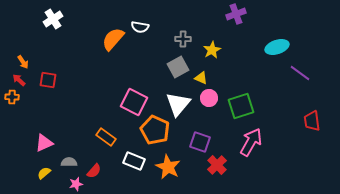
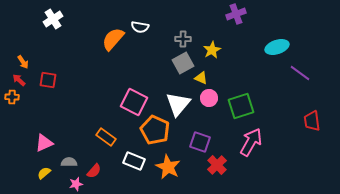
gray square: moved 5 px right, 4 px up
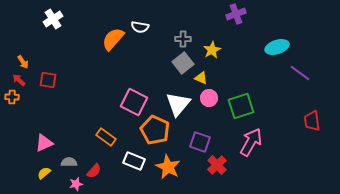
gray square: rotated 10 degrees counterclockwise
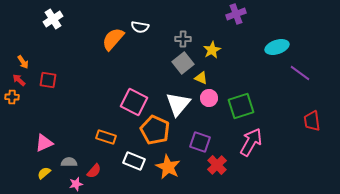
orange rectangle: rotated 18 degrees counterclockwise
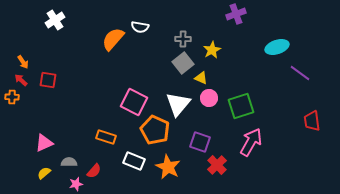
white cross: moved 2 px right, 1 px down
red arrow: moved 2 px right
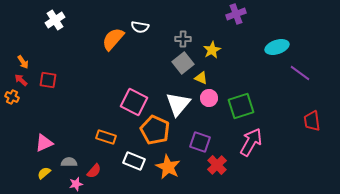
orange cross: rotated 24 degrees clockwise
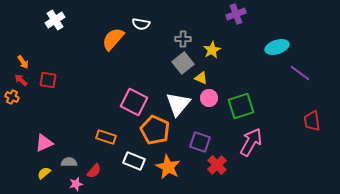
white semicircle: moved 1 px right, 3 px up
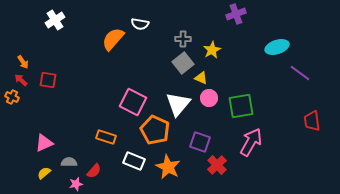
white semicircle: moved 1 px left
pink square: moved 1 px left
green square: rotated 8 degrees clockwise
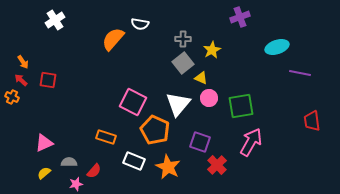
purple cross: moved 4 px right, 3 px down
purple line: rotated 25 degrees counterclockwise
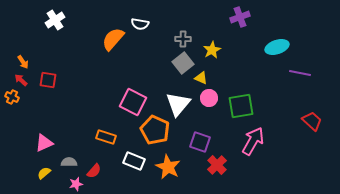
red trapezoid: rotated 140 degrees clockwise
pink arrow: moved 2 px right, 1 px up
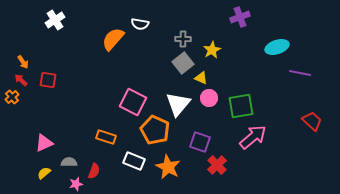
orange cross: rotated 24 degrees clockwise
pink arrow: moved 4 px up; rotated 20 degrees clockwise
red semicircle: rotated 21 degrees counterclockwise
